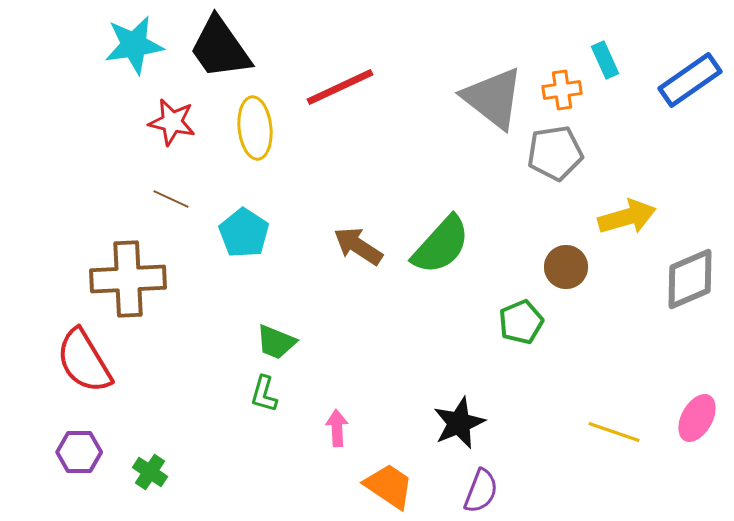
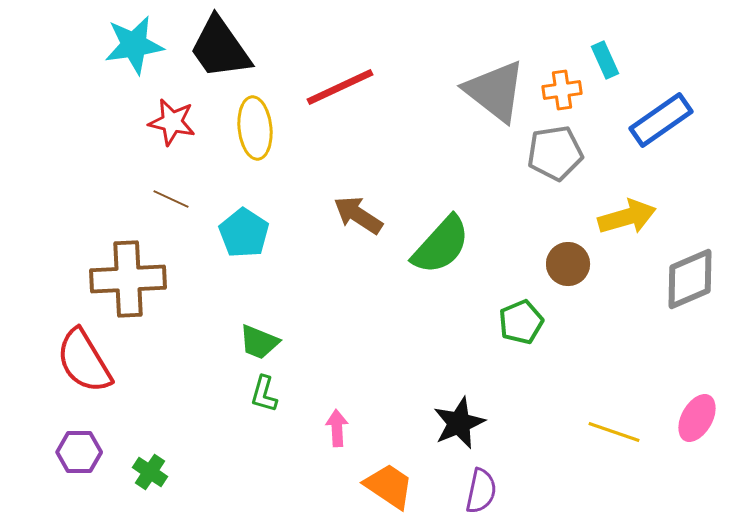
blue rectangle: moved 29 px left, 40 px down
gray triangle: moved 2 px right, 7 px up
brown arrow: moved 31 px up
brown circle: moved 2 px right, 3 px up
green trapezoid: moved 17 px left
purple semicircle: rotated 9 degrees counterclockwise
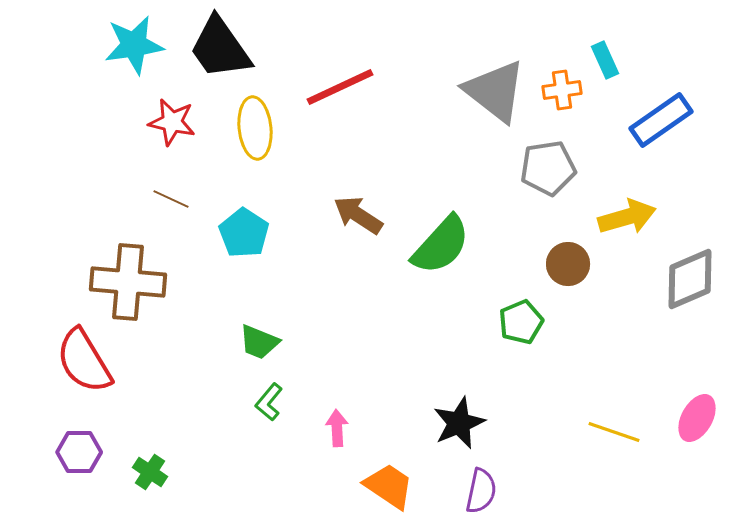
gray pentagon: moved 7 px left, 15 px down
brown cross: moved 3 px down; rotated 8 degrees clockwise
green L-shape: moved 5 px right, 8 px down; rotated 24 degrees clockwise
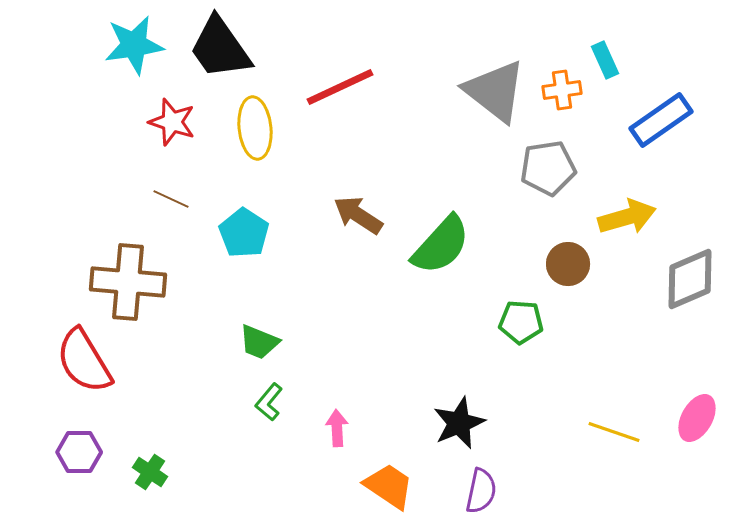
red star: rotated 6 degrees clockwise
green pentagon: rotated 27 degrees clockwise
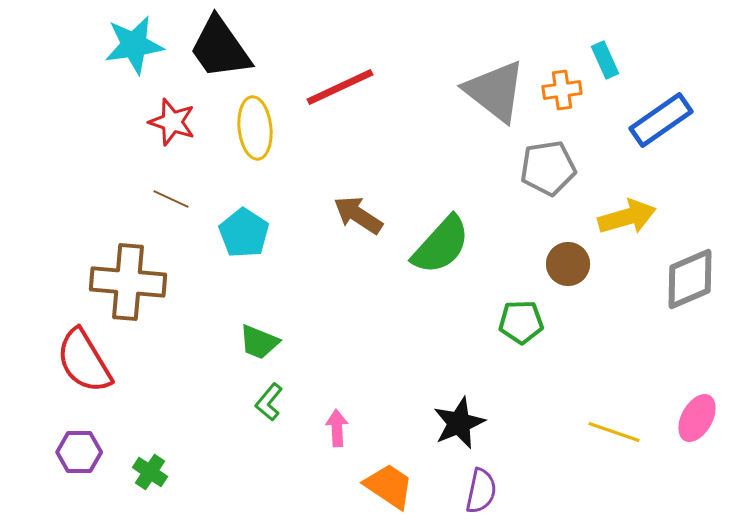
green pentagon: rotated 6 degrees counterclockwise
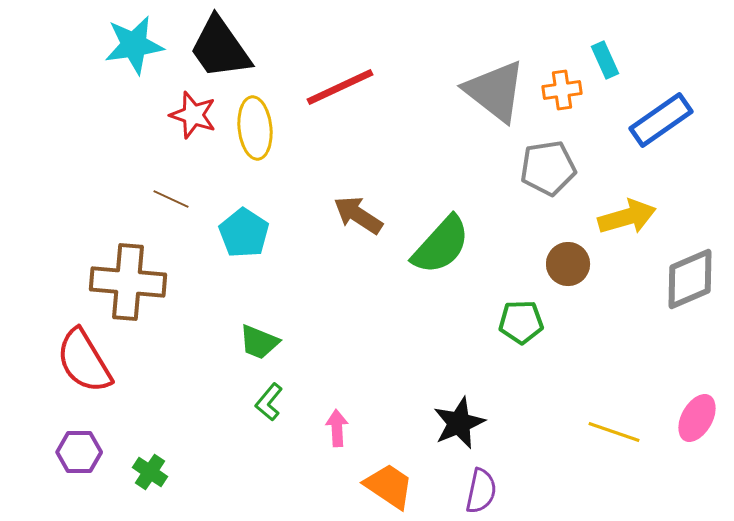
red star: moved 21 px right, 7 px up
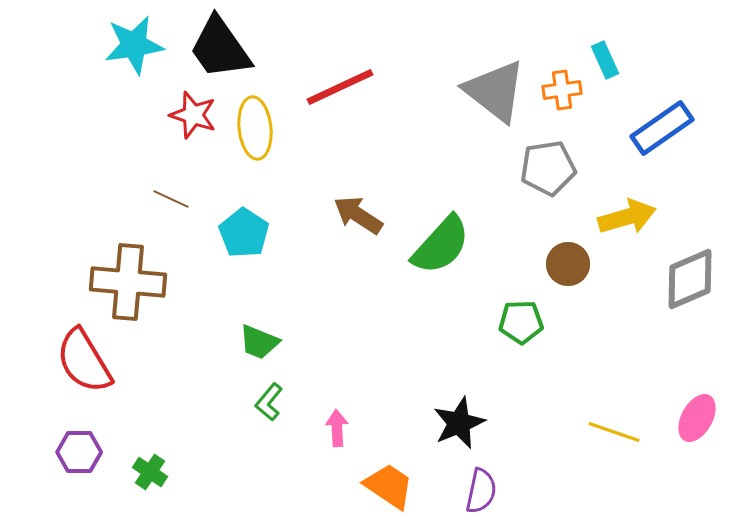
blue rectangle: moved 1 px right, 8 px down
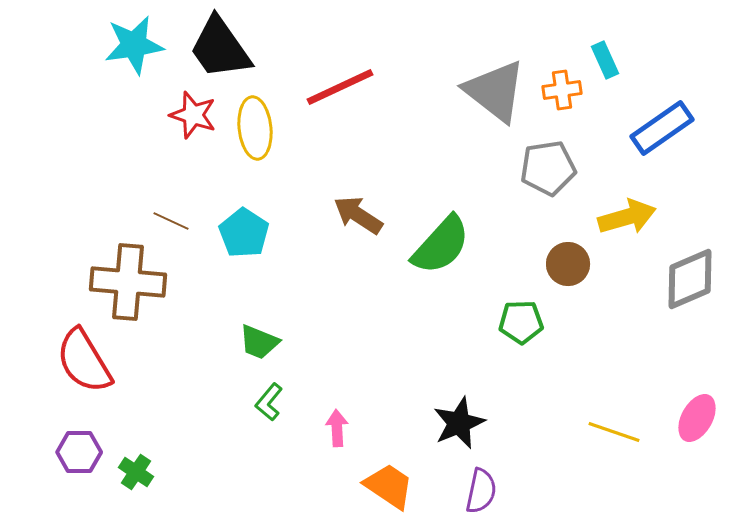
brown line: moved 22 px down
green cross: moved 14 px left
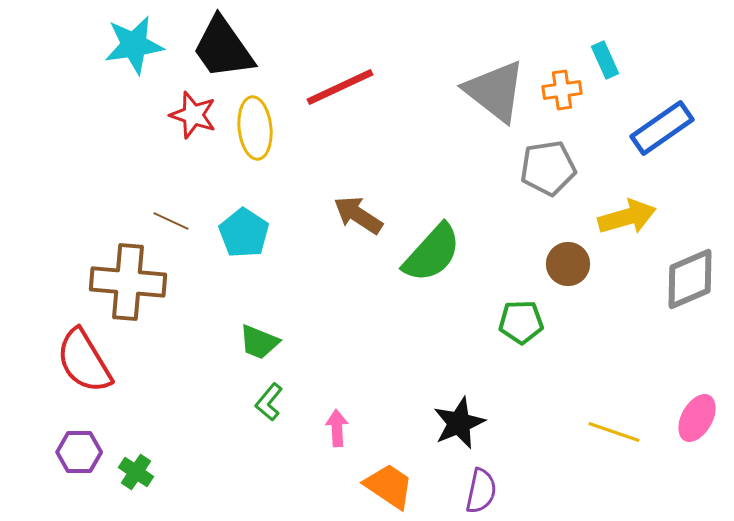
black trapezoid: moved 3 px right
green semicircle: moved 9 px left, 8 px down
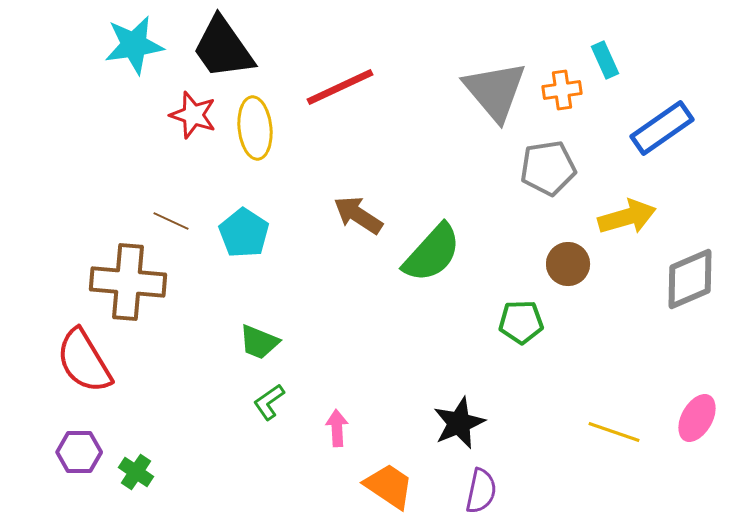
gray triangle: rotated 12 degrees clockwise
green L-shape: rotated 15 degrees clockwise
